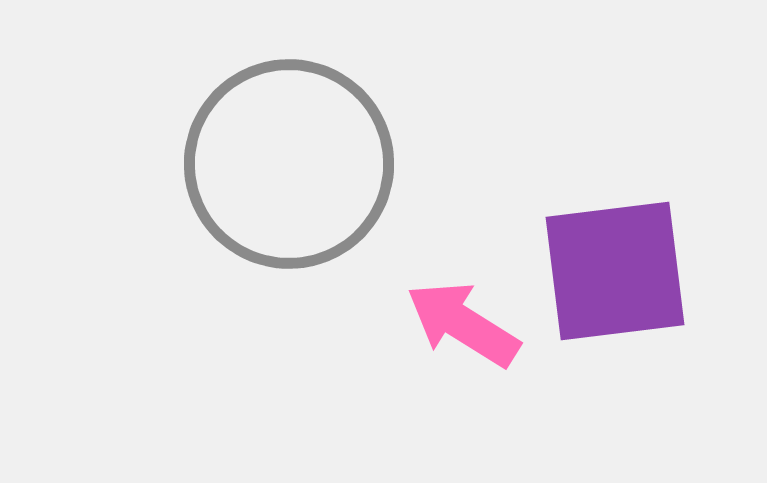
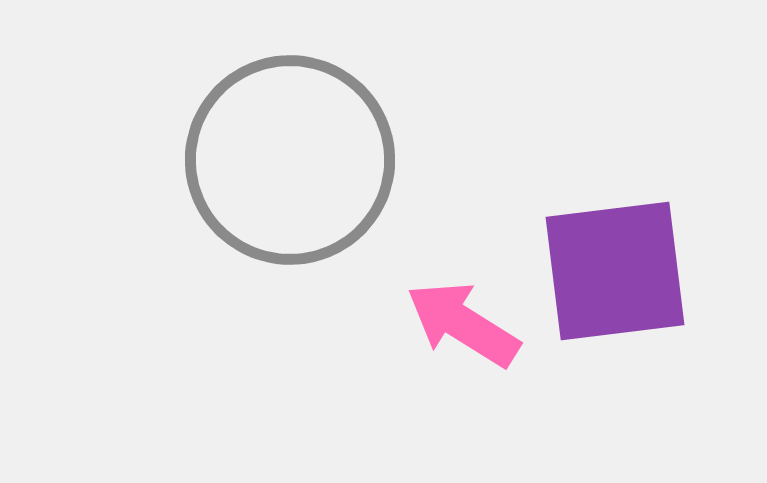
gray circle: moved 1 px right, 4 px up
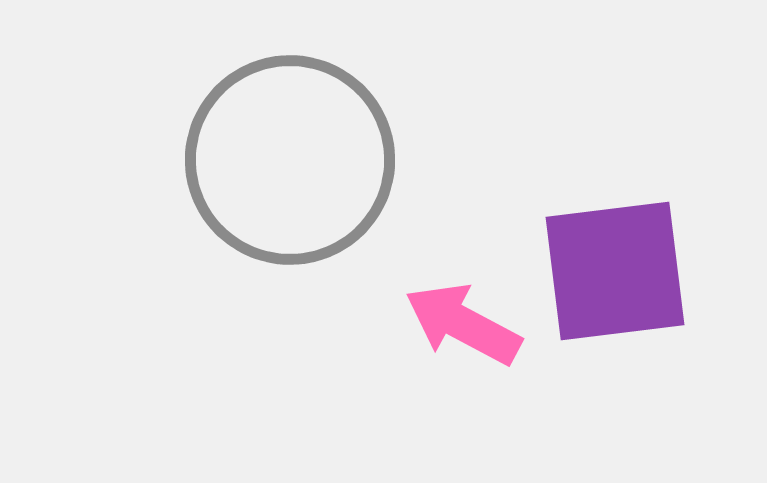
pink arrow: rotated 4 degrees counterclockwise
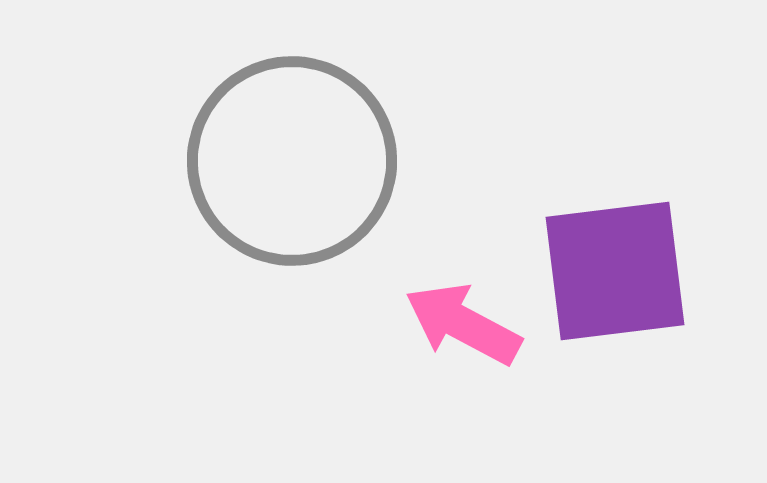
gray circle: moved 2 px right, 1 px down
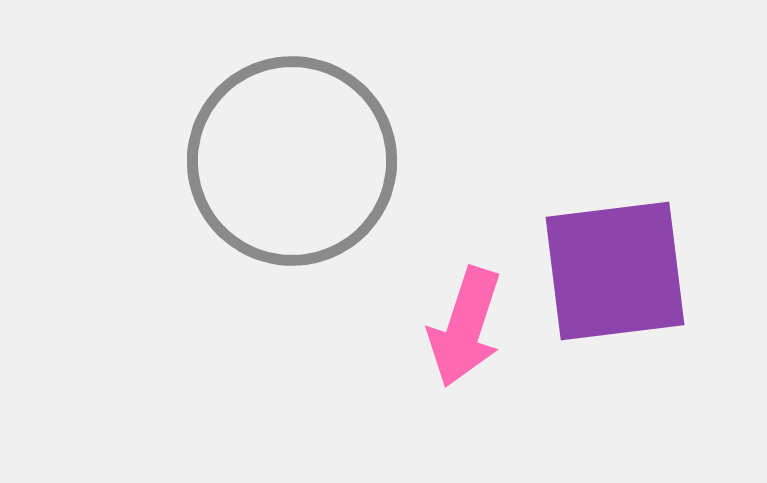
pink arrow: moved 2 px right, 3 px down; rotated 100 degrees counterclockwise
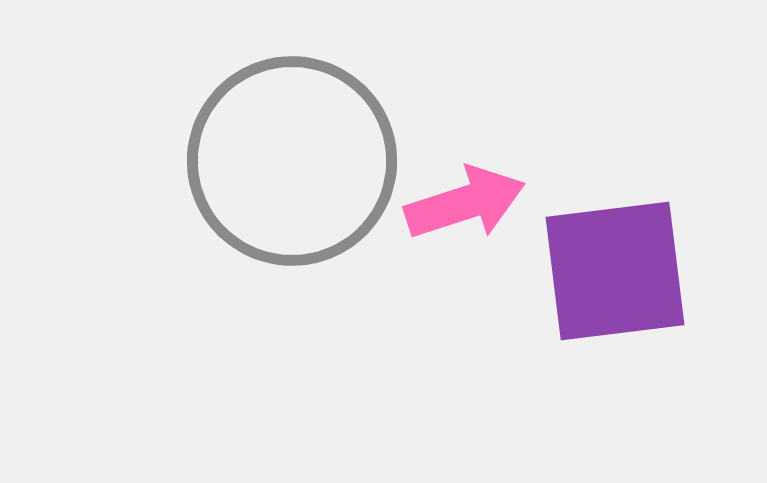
pink arrow: moved 124 px up; rotated 126 degrees counterclockwise
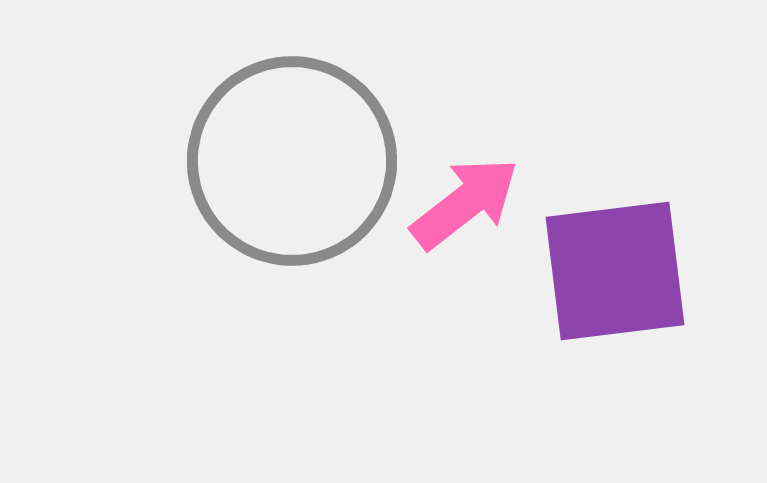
pink arrow: rotated 20 degrees counterclockwise
